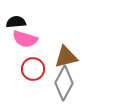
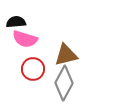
brown triangle: moved 2 px up
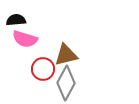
black semicircle: moved 2 px up
red circle: moved 10 px right
gray diamond: moved 2 px right
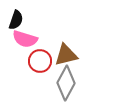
black semicircle: rotated 114 degrees clockwise
red circle: moved 3 px left, 8 px up
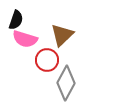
brown triangle: moved 4 px left, 20 px up; rotated 30 degrees counterclockwise
red circle: moved 7 px right, 1 px up
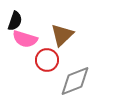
black semicircle: moved 1 px left, 1 px down
gray diamond: moved 9 px right, 2 px up; rotated 40 degrees clockwise
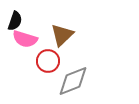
red circle: moved 1 px right, 1 px down
gray diamond: moved 2 px left
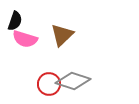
red circle: moved 1 px right, 23 px down
gray diamond: rotated 40 degrees clockwise
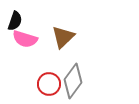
brown triangle: moved 1 px right, 2 px down
gray diamond: rotated 72 degrees counterclockwise
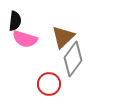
black semicircle: rotated 12 degrees counterclockwise
gray diamond: moved 22 px up
